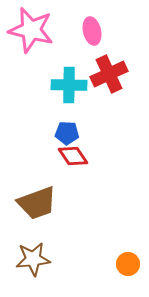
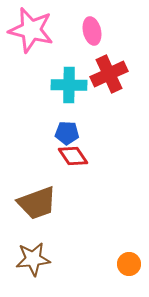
orange circle: moved 1 px right
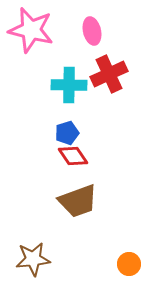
blue pentagon: rotated 20 degrees counterclockwise
brown trapezoid: moved 41 px right, 2 px up
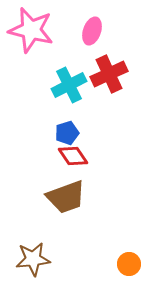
pink ellipse: rotated 32 degrees clockwise
cyan cross: rotated 28 degrees counterclockwise
brown trapezoid: moved 12 px left, 4 px up
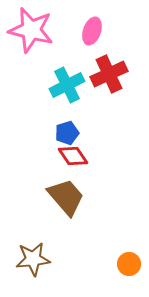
cyan cross: moved 2 px left
brown trapezoid: rotated 111 degrees counterclockwise
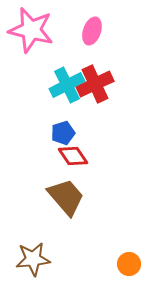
red cross: moved 14 px left, 10 px down
blue pentagon: moved 4 px left
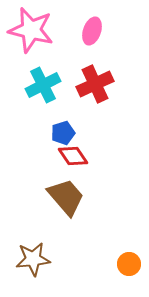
cyan cross: moved 24 px left
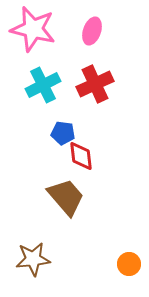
pink star: moved 2 px right, 1 px up
blue pentagon: rotated 25 degrees clockwise
red diamond: moved 8 px right; rotated 28 degrees clockwise
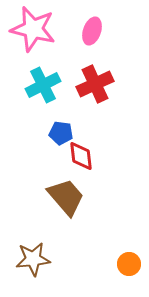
blue pentagon: moved 2 px left
